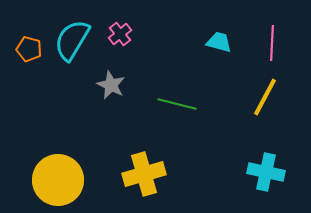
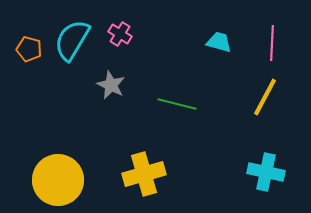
pink cross: rotated 20 degrees counterclockwise
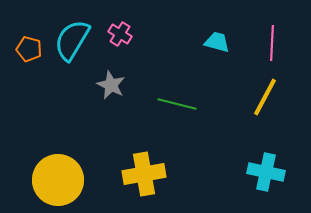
cyan trapezoid: moved 2 px left
yellow cross: rotated 6 degrees clockwise
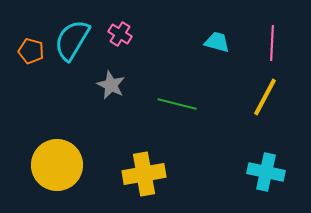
orange pentagon: moved 2 px right, 2 px down
yellow circle: moved 1 px left, 15 px up
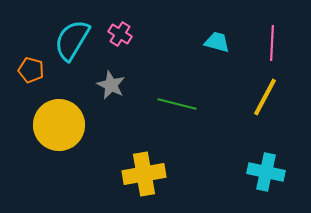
orange pentagon: moved 19 px down
yellow circle: moved 2 px right, 40 px up
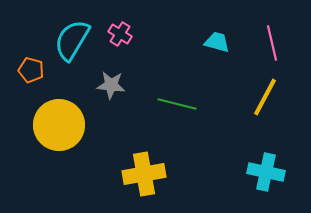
pink line: rotated 16 degrees counterclockwise
gray star: rotated 20 degrees counterclockwise
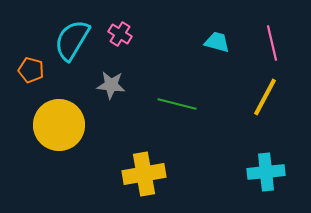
cyan cross: rotated 18 degrees counterclockwise
